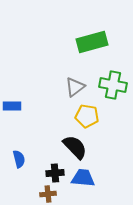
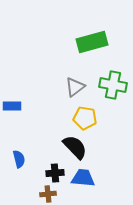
yellow pentagon: moved 2 px left, 2 px down
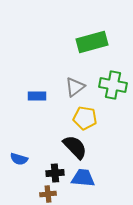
blue rectangle: moved 25 px right, 10 px up
blue semicircle: rotated 120 degrees clockwise
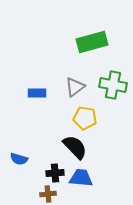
blue rectangle: moved 3 px up
blue trapezoid: moved 2 px left
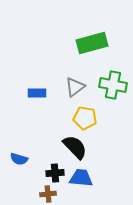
green rectangle: moved 1 px down
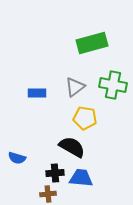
black semicircle: moved 3 px left; rotated 16 degrees counterclockwise
blue semicircle: moved 2 px left, 1 px up
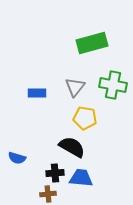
gray triangle: rotated 15 degrees counterclockwise
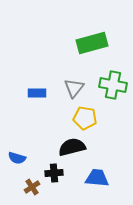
gray triangle: moved 1 px left, 1 px down
black semicircle: rotated 44 degrees counterclockwise
black cross: moved 1 px left
blue trapezoid: moved 16 px right
brown cross: moved 16 px left, 7 px up; rotated 28 degrees counterclockwise
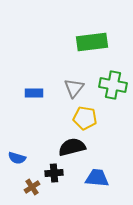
green rectangle: moved 1 px up; rotated 8 degrees clockwise
blue rectangle: moved 3 px left
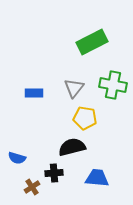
green rectangle: rotated 20 degrees counterclockwise
